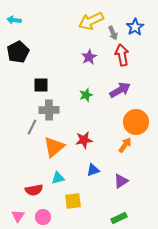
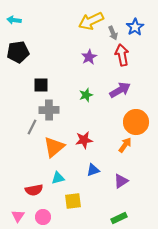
black pentagon: rotated 20 degrees clockwise
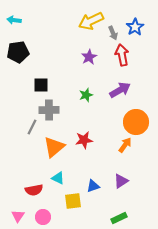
blue triangle: moved 16 px down
cyan triangle: rotated 40 degrees clockwise
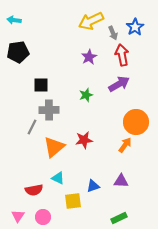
purple arrow: moved 1 px left, 6 px up
purple triangle: rotated 35 degrees clockwise
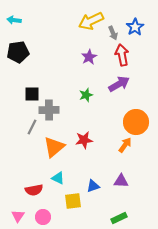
black square: moved 9 px left, 9 px down
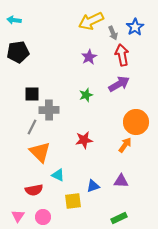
orange triangle: moved 14 px left, 5 px down; rotated 35 degrees counterclockwise
cyan triangle: moved 3 px up
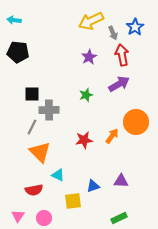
black pentagon: rotated 15 degrees clockwise
orange arrow: moved 13 px left, 9 px up
pink circle: moved 1 px right, 1 px down
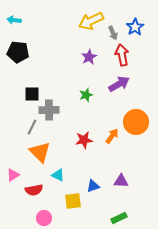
pink triangle: moved 5 px left, 41 px up; rotated 24 degrees clockwise
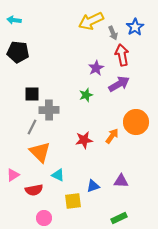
purple star: moved 7 px right, 11 px down
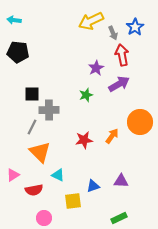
orange circle: moved 4 px right
